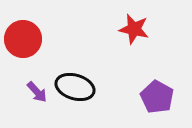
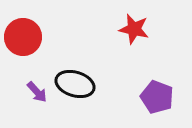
red circle: moved 2 px up
black ellipse: moved 3 px up
purple pentagon: rotated 8 degrees counterclockwise
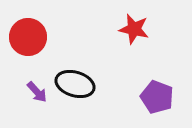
red circle: moved 5 px right
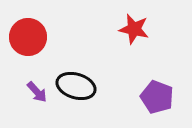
black ellipse: moved 1 px right, 2 px down
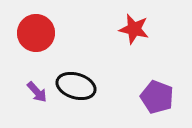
red circle: moved 8 px right, 4 px up
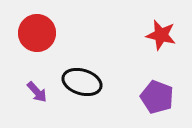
red star: moved 27 px right, 6 px down
red circle: moved 1 px right
black ellipse: moved 6 px right, 4 px up
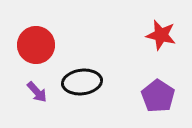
red circle: moved 1 px left, 12 px down
black ellipse: rotated 24 degrees counterclockwise
purple pentagon: moved 1 px right, 1 px up; rotated 12 degrees clockwise
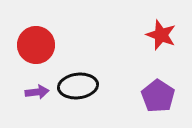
red star: rotated 8 degrees clockwise
black ellipse: moved 4 px left, 4 px down
purple arrow: rotated 55 degrees counterclockwise
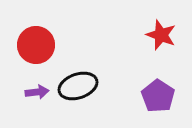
black ellipse: rotated 12 degrees counterclockwise
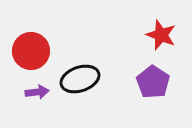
red circle: moved 5 px left, 6 px down
black ellipse: moved 2 px right, 7 px up
purple pentagon: moved 5 px left, 14 px up
